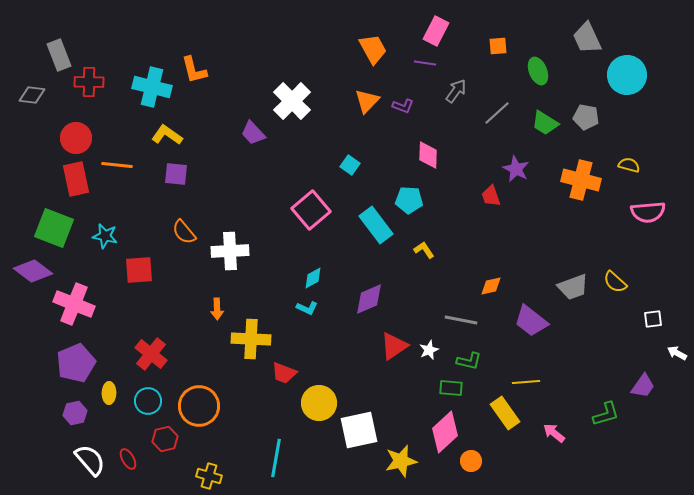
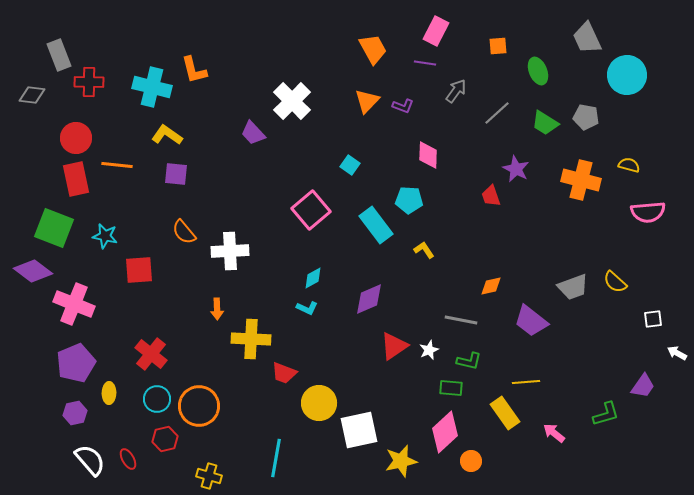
cyan circle at (148, 401): moved 9 px right, 2 px up
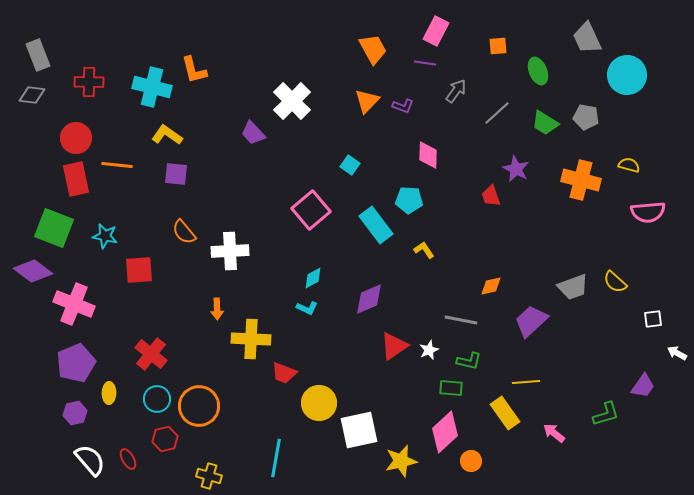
gray rectangle at (59, 55): moved 21 px left
purple trapezoid at (531, 321): rotated 99 degrees clockwise
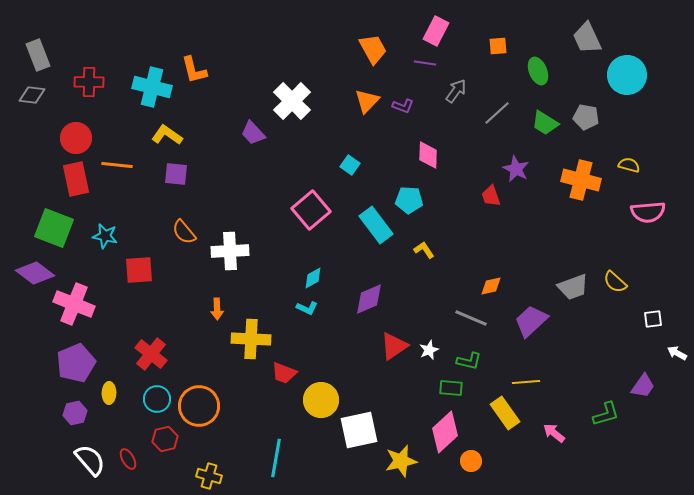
purple diamond at (33, 271): moved 2 px right, 2 px down
gray line at (461, 320): moved 10 px right, 2 px up; rotated 12 degrees clockwise
yellow circle at (319, 403): moved 2 px right, 3 px up
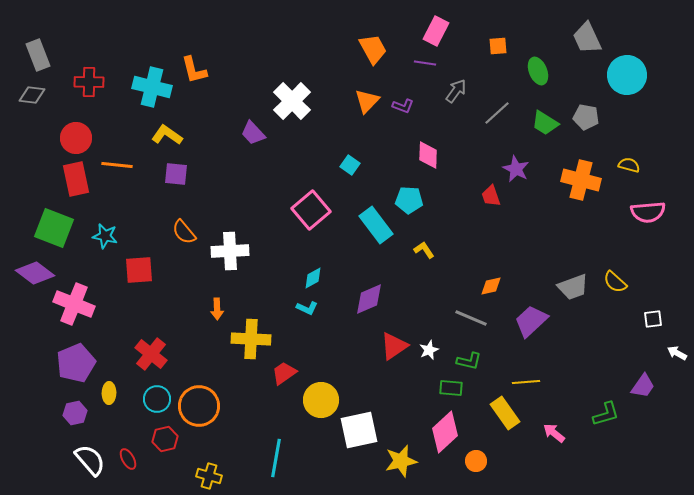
red trapezoid at (284, 373): rotated 124 degrees clockwise
orange circle at (471, 461): moved 5 px right
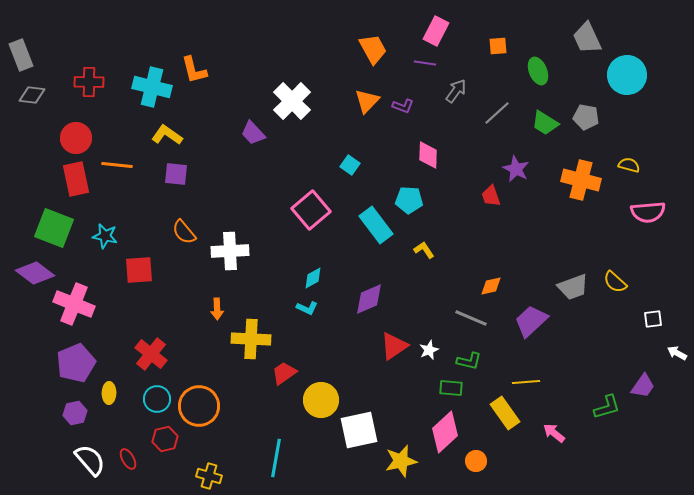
gray rectangle at (38, 55): moved 17 px left
green L-shape at (606, 414): moved 1 px right, 7 px up
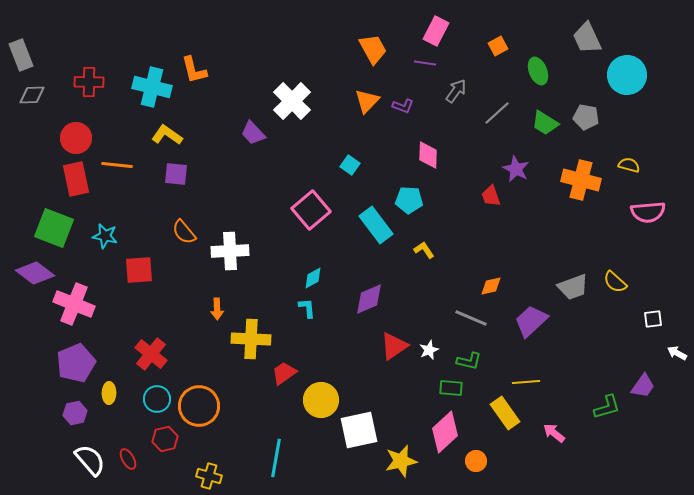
orange square at (498, 46): rotated 24 degrees counterclockwise
gray diamond at (32, 95): rotated 8 degrees counterclockwise
cyan L-shape at (307, 308): rotated 120 degrees counterclockwise
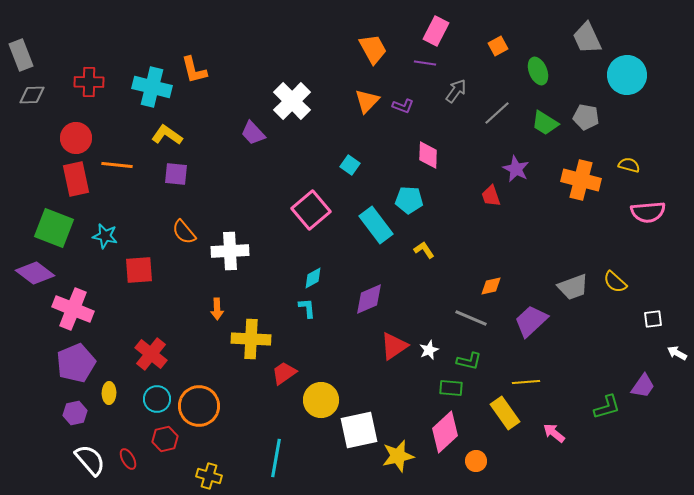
pink cross at (74, 304): moved 1 px left, 5 px down
yellow star at (401, 461): moved 3 px left, 5 px up
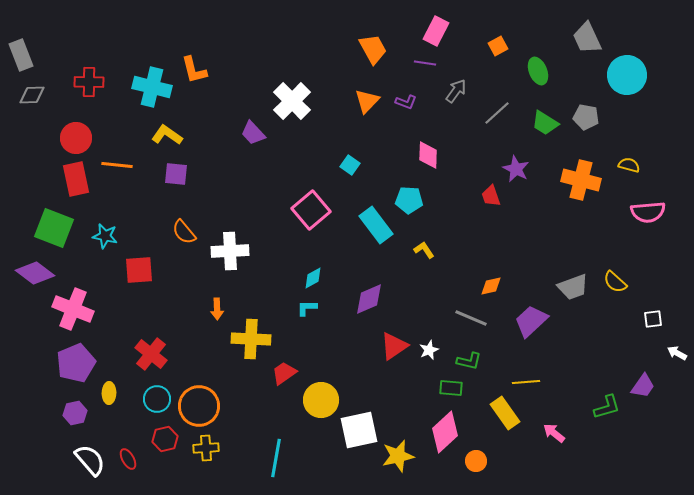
purple L-shape at (403, 106): moved 3 px right, 4 px up
cyan L-shape at (307, 308): rotated 85 degrees counterclockwise
yellow cross at (209, 476): moved 3 px left, 28 px up; rotated 20 degrees counterclockwise
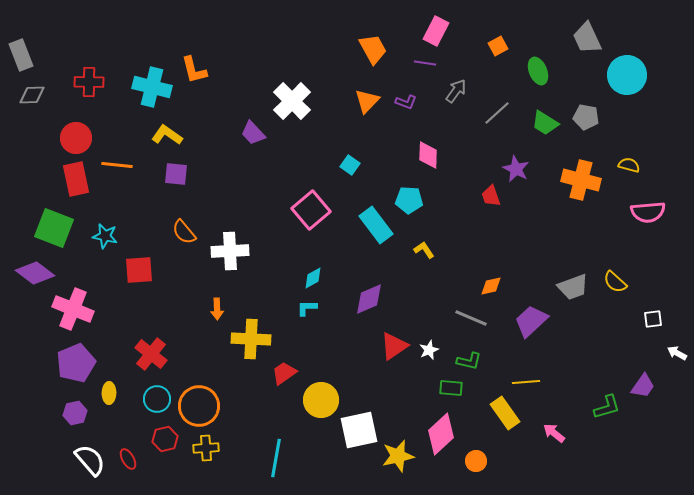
pink diamond at (445, 432): moved 4 px left, 2 px down
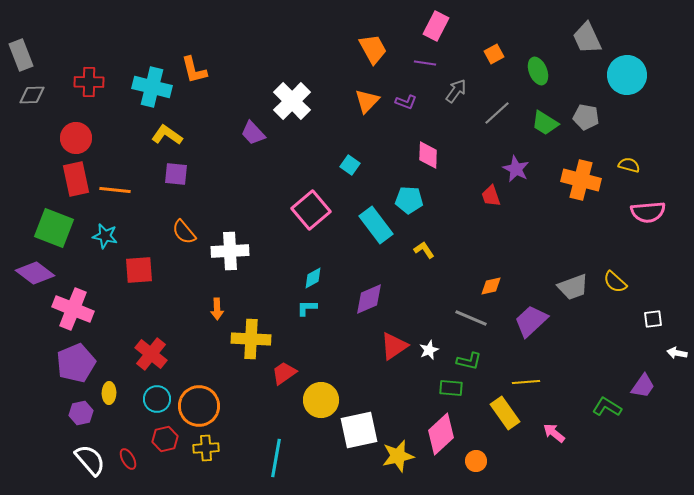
pink rectangle at (436, 31): moved 5 px up
orange square at (498, 46): moved 4 px left, 8 px down
orange line at (117, 165): moved 2 px left, 25 px down
white arrow at (677, 353): rotated 18 degrees counterclockwise
green L-shape at (607, 407): rotated 132 degrees counterclockwise
purple hexagon at (75, 413): moved 6 px right
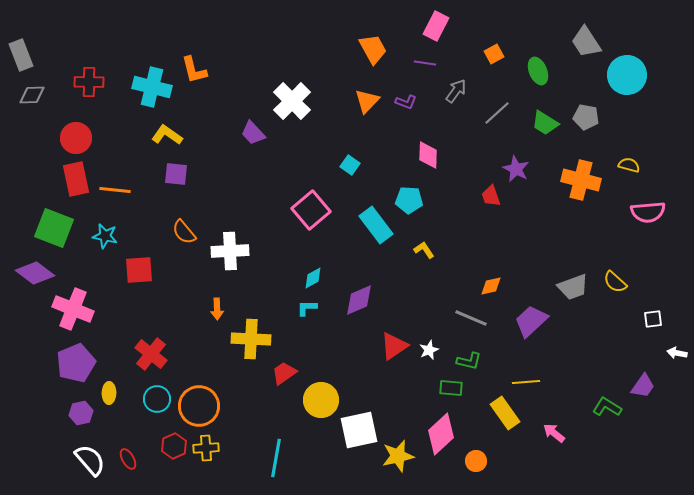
gray trapezoid at (587, 38): moved 1 px left, 4 px down; rotated 8 degrees counterclockwise
purple diamond at (369, 299): moved 10 px left, 1 px down
red hexagon at (165, 439): moved 9 px right, 7 px down; rotated 10 degrees counterclockwise
